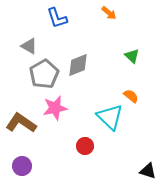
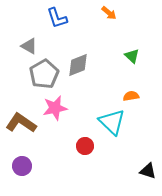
orange semicircle: rotated 49 degrees counterclockwise
cyan triangle: moved 2 px right, 5 px down
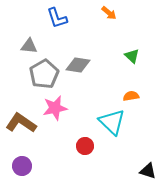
gray triangle: rotated 24 degrees counterclockwise
gray diamond: rotated 30 degrees clockwise
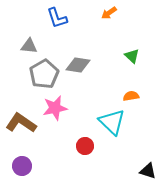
orange arrow: rotated 105 degrees clockwise
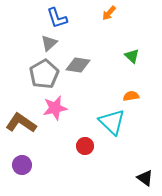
orange arrow: rotated 14 degrees counterclockwise
gray triangle: moved 20 px right, 3 px up; rotated 48 degrees counterclockwise
purple circle: moved 1 px up
black triangle: moved 3 px left, 7 px down; rotated 18 degrees clockwise
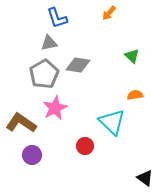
gray triangle: rotated 30 degrees clockwise
orange semicircle: moved 4 px right, 1 px up
pink star: rotated 15 degrees counterclockwise
purple circle: moved 10 px right, 10 px up
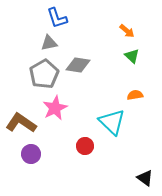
orange arrow: moved 18 px right, 18 px down; rotated 91 degrees counterclockwise
purple circle: moved 1 px left, 1 px up
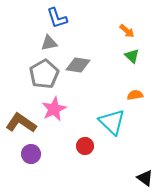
pink star: moved 1 px left, 1 px down
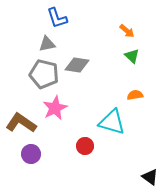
gray triangle: moved 2 px left, 1 px down
gray diamond: moved 1 px left
gray pentagon: rotated 28 degrees counterclockwise
pink star: moved 1 px right, 1 px up
cyan triangle: rotated 28 degrees counterclockwise
black triangle: moved 5 px right, 1 px up
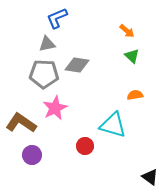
blue L-shape: rotated 85 degrees clockwise
gray pentagon: rotated 12 degrees counterclockwise
cyan triangle: moved 1 px right, 3 px down
purple circle: moved 1 px right, 1 px down
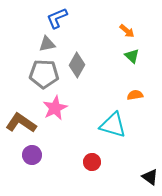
gray diamond: rotated 70 degrees counterclockwise
red circle: moved 7 px right, 16 px down
